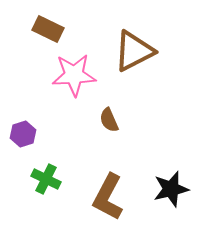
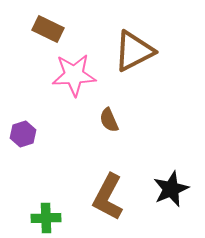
green cross: moved 39 px down; rotated 28 degrees counterclockwise
black star: rotated 9 degrees counterclockwise
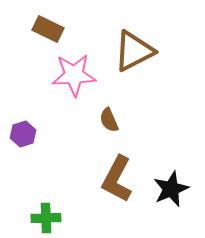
brown L-shape: moved 9 px right, 18 px up
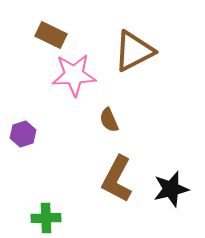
brown rectangle: moved 3 px right, 6 px down
black star: rotated 9 degrees clockwise
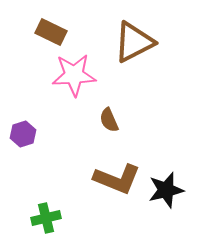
brown rectangle: moved 3 px up
brown triangle: moved 9 px up
brown L-shape: rotated 96 degrees counterclockwise
black star: moved 5 px left, 1 px down
green cross: rotated 12 degrees counterclockwise
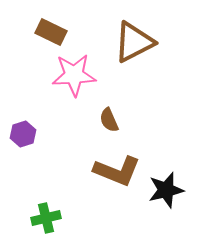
brown L-shape: moved 8 px up
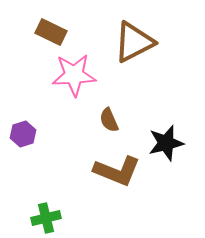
black star: moved 47 px up
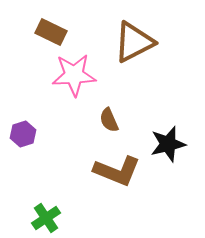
black star: moved 2 px right, 1 px down
green cross: rotated 20 degrees counterclockwise
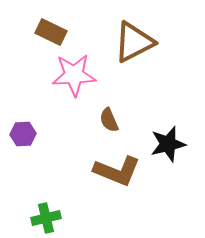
purple hexagon: rotated 15 degrees clockwise
green cross: rotated 20 degrees clockwise
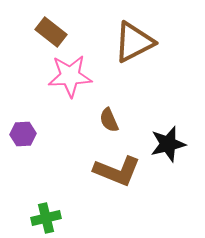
brown rectangle: rotated 12 degrees clockwise
pink star: moved 4 px left, 1 px down
